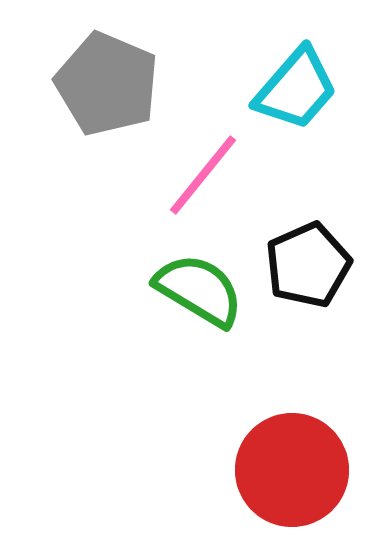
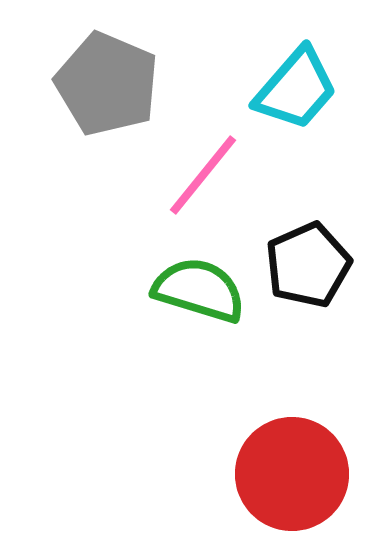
green semicircle: rotated 14 degrees counterclockwise
red circle: moved 4 px down
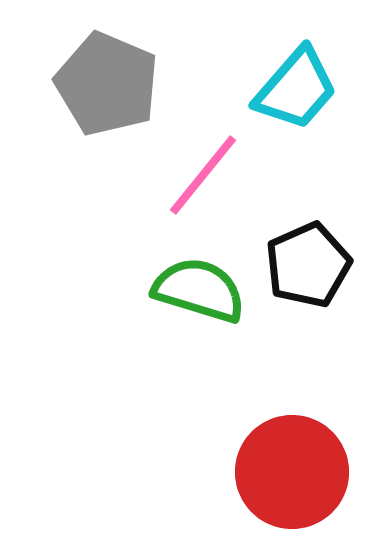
red circle: moved 2 px up
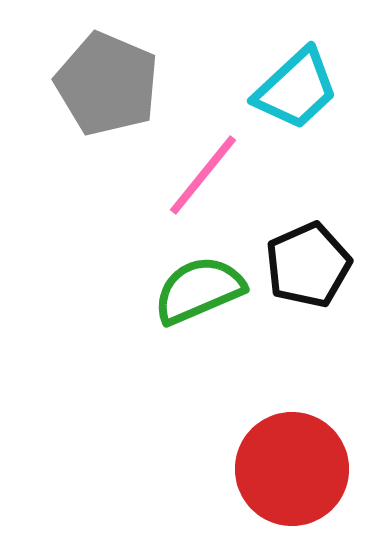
cyan trapezoid: rotated 6 degrees clockwise
green semicircle: rotated 40 degrees counterclockwise
red circle: moved 3 px up
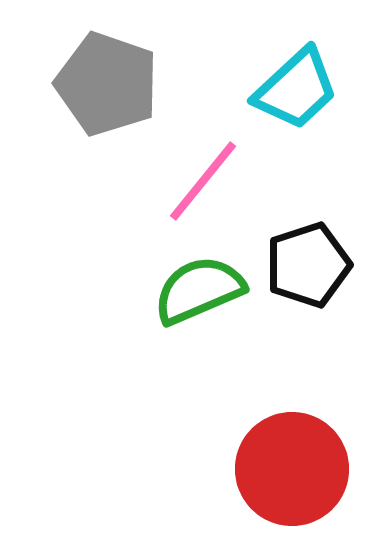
gray pentagon: rotated 4 degrees counterclockwise
pink line: moved 6 px down
black pentagon: rotated 6 degrees clockwise
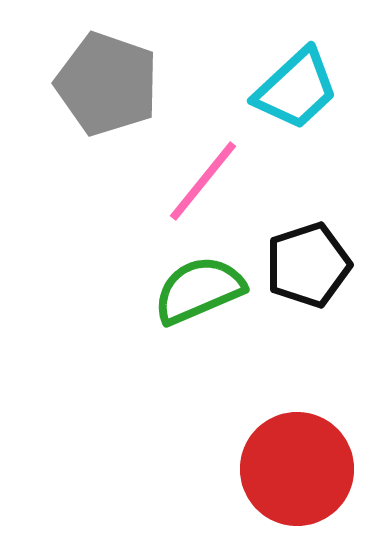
red circle: moved 5 px right
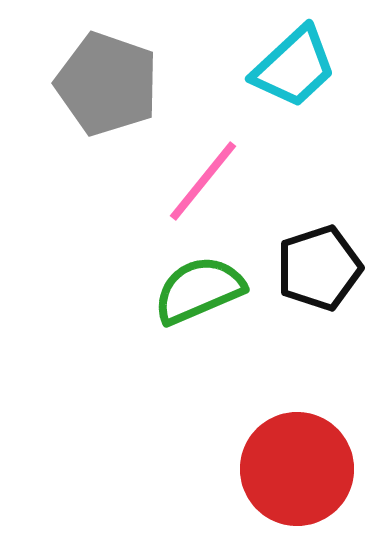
cyan trapezoid: moved 2 px left, 22 px up
black pentagon: moved 11 px right, 3 px down
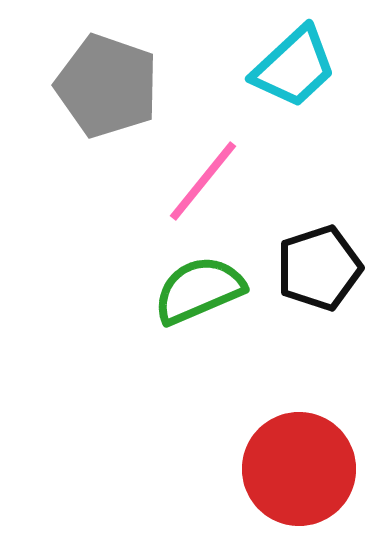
gray pentagon: moved 2 px down
red circle: moved 2 px right
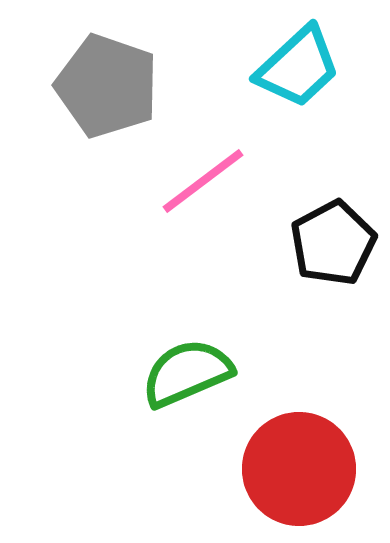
cyan trapezoid: moved 4 px right
pink line: rotated 14 degrees clockwise
black pentagon: moved 14 px right, 25 px up; rotated 10 degrees counterclockwise
green semicircle: moved 12 px left, 83 px down
